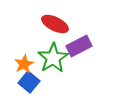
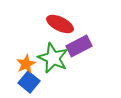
red ellipse: moved 5 px right
green star: rotated 16 degrees counterclockwise
orange star: moved 2 px right
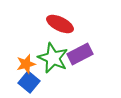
purple rectangle: moved 1 px right, 8 px down
orange star: rotated 12 degrees clockwise
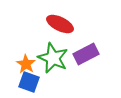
purple rectangle: moved 6 px right
orange star: rotated 24 degrees counterclockwise
blue square: rotated 20 degrees counterclockwise
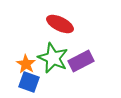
purple rectangle: moved 5 px left, 7 px down
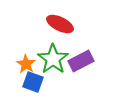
green star: moved 1 px down; rotated 12 degrees clockwise
blue square: moved 4 px right
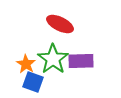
purple rectangle: rotated 25 degrees clockwise
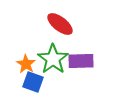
red ellipse: rotated 12 degrees clockwise
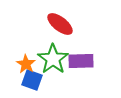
blue square: moved 1 px left, 2 px up
